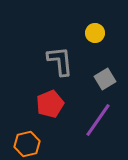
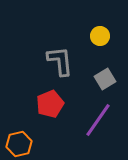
yellow circle: moved 5 px right, 3 px down
orange hexagon: moved 8 px left
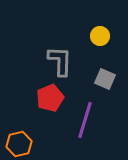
gray L-shape: rotated 8 degrees clockwise
gray square: rotated 35 degrees counterclockwise
red pentagon: moved 6 px up
purple line: moved 13 px left; rotated 18 degrees counterclockwise
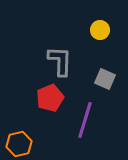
yellow circle: moved 6 px up
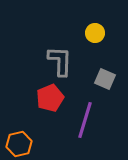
yellow circle: moved 5 px left, 3 px down
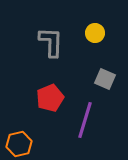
gray L-shape: moved 9 px left, 19 px up
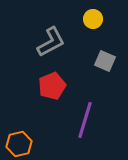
yellow circle: moved 2 px left, 14 px up
gray L-shape: rotated 60 degrees clockwise
gray square: moved 18 px up
red pentagon: moved 2 px right, 12 px up
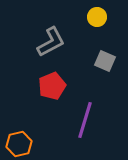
yellow circle: moved 4 px right, 2 px up
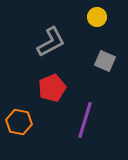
red pentagon: moved 2 px down
orange hexagon: moved 22 px up; rotated 25 degrees clockwise
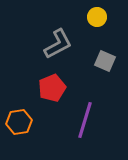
gray L-shape: moved 7 px right, 2 px down
orange hexagon: rotated 20 degrees counterclockwise
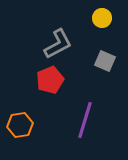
yellow circle: moved 5 px right, 1 px down
red pentagon: moved 2 px left, 8 px up
orange hexagon: moved 1 px right, 3 px down
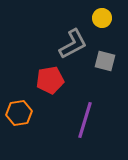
gray L-shape: moved 15 px right
gray square: rotated 10 degrees counterclockwise
red pentagon: rotated 12 degrees clockwise
orange hexagon: moved 1 px left, 12 px up
